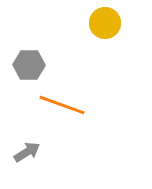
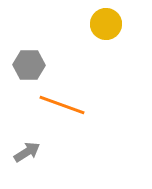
yellow circle: moved 1 px right, 1 px down
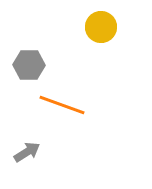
yellow circle: moved 5 px left, 3 px down
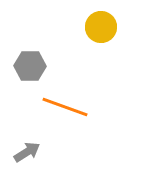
gray hexagon: moved 1 px right, 1 px down
orange line: moved 3 px right, 2 px down
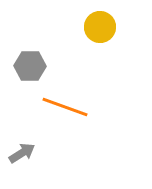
yellow circle: moved 1 px left
gray arrow: moved 5 px left, 1 px down
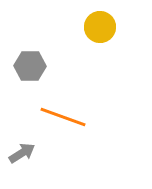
orange line: moved 2 px left, 10 px down
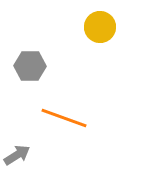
orange line: moved 1 px right, 1 px down
gray arrow: moved 5 px left, 2 px down
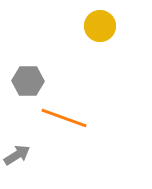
yellow circle: moved 1 px up
gray hexagon: moved 2 px left, 15 px down
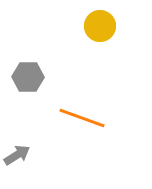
gray hexagon: moved 4 px up
orange line: moved 18 px right
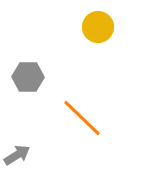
yellow circle: moved 2 px left, 1 px down
orange line: rotated 24 degrees clockwise
